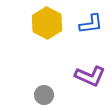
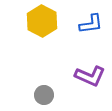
yellow hexagon: moved 5 px left, 2 px up
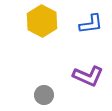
purple L-shape: moved 2 px left
